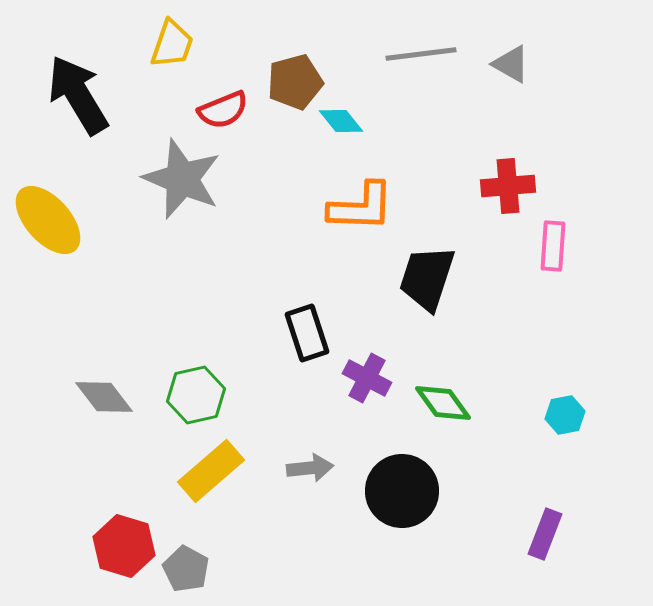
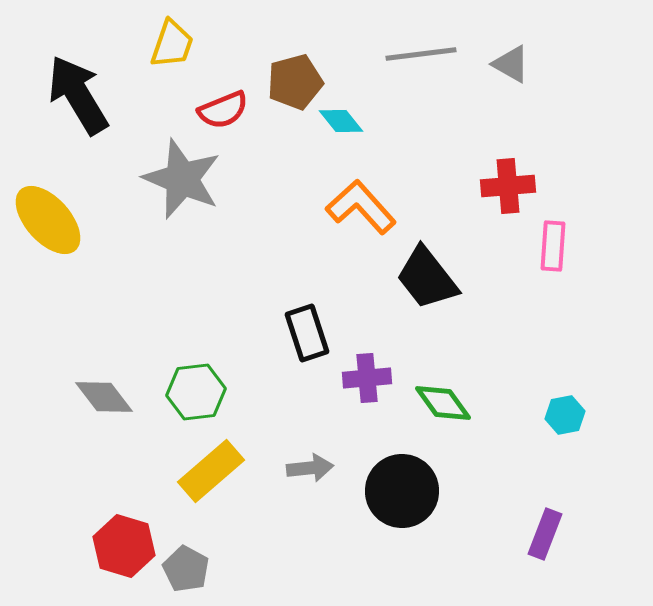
orange L-shape: rotated 134 degrees counterclockwise
black trapezoid: rotated 56 degrees counterclockwise
purple cross: rotated 33 degrees counterclockwise
green hexagon: moved 3 px up; rotated 6 degrees clockwise
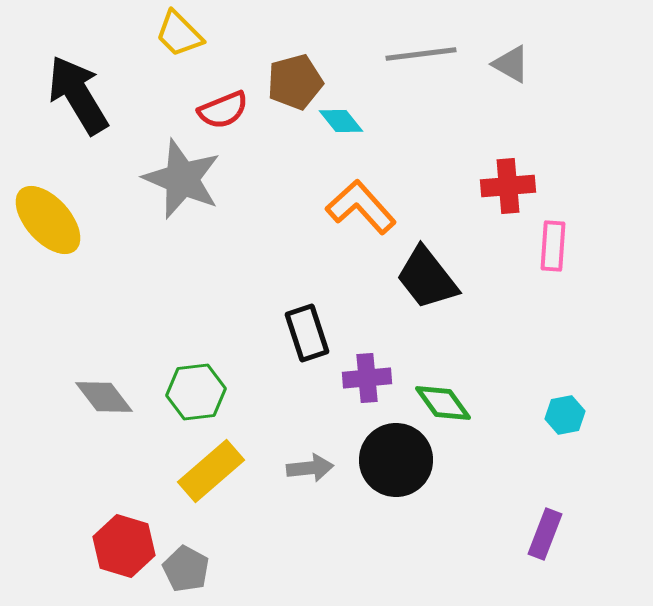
yellow trapezoid: moved 7 px right, 10 px up; rotated 116 degrees clockwise
black circle: moved 6 px left, 31 px up
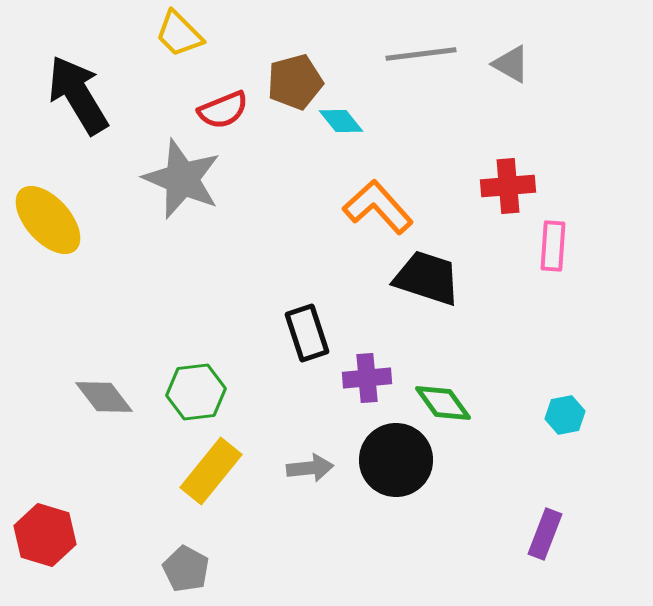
orange L-shape: moved 17 px right
black trapezoid: rotated 146 degrees clockwise
yellow rectangle: rotated 10 degrees counterclockwise
red hexagon: moved 79 px left, 11 px up
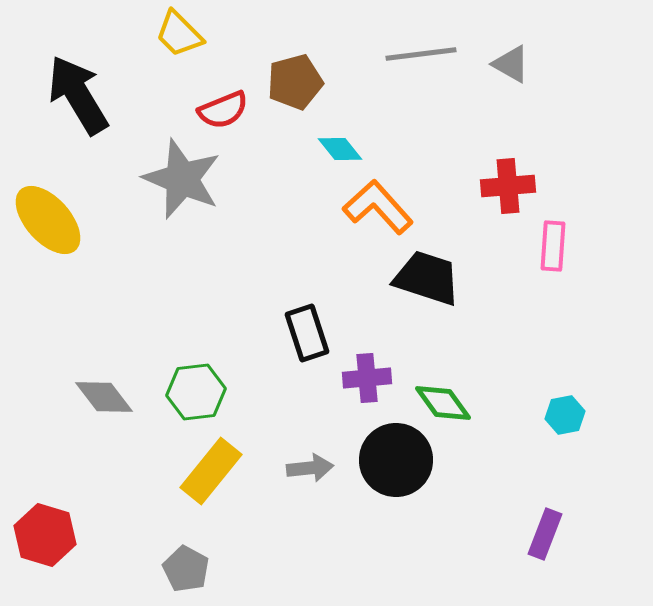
cyan diamond: moved 1 px left, 28 px down
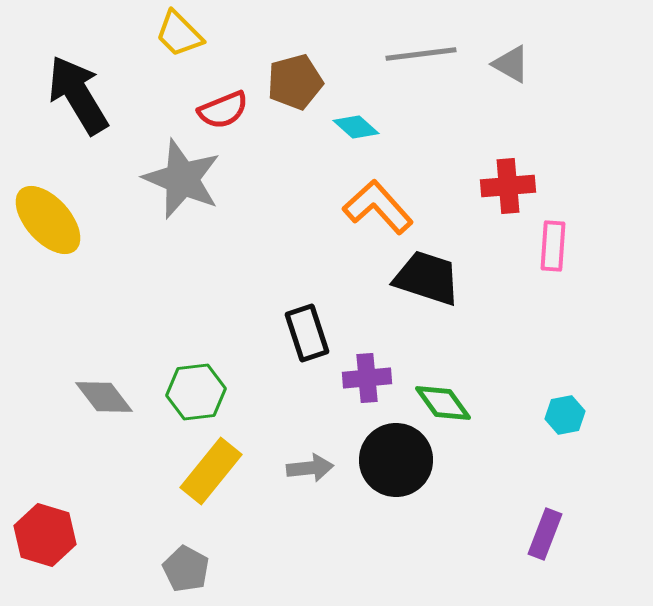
cyan diamond: moved 16 px right, 22 px up; rotated 9 degrees counterclockwise
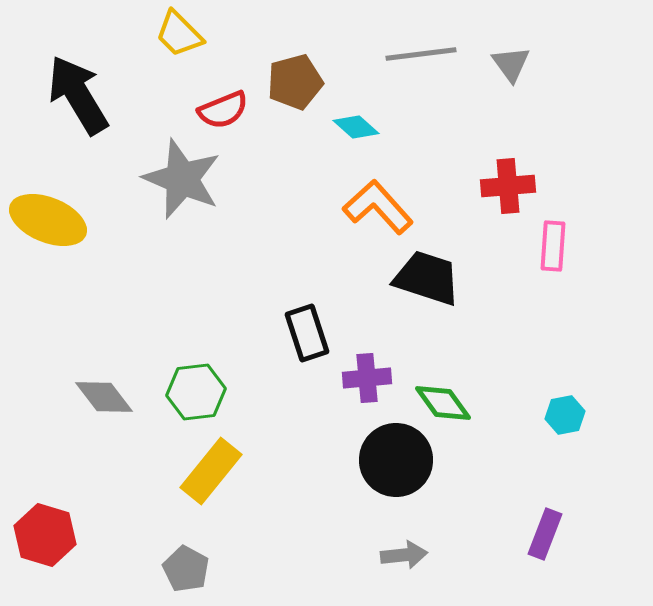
gray triangle: rotated 24 degrees clockwise
yellow ellipse: rotated 26 degrees counterclockwise
gray arrow: moved 94 px right, 87 px down
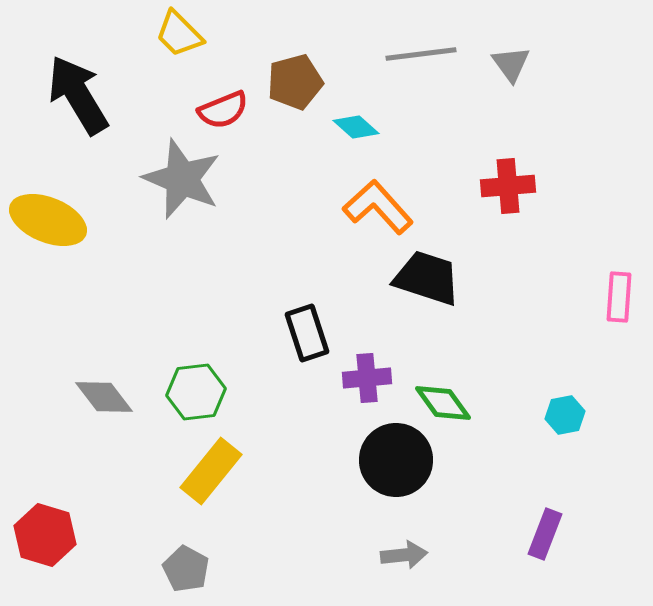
pink rectangle: moved 66 px right, 51 px down
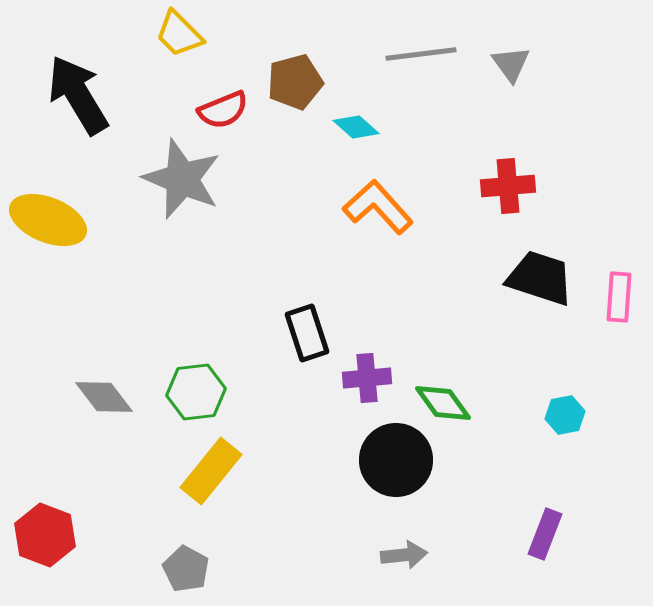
black trapezoid: moved 113 px right
red hexagon: rotated 4 degrees clockwise
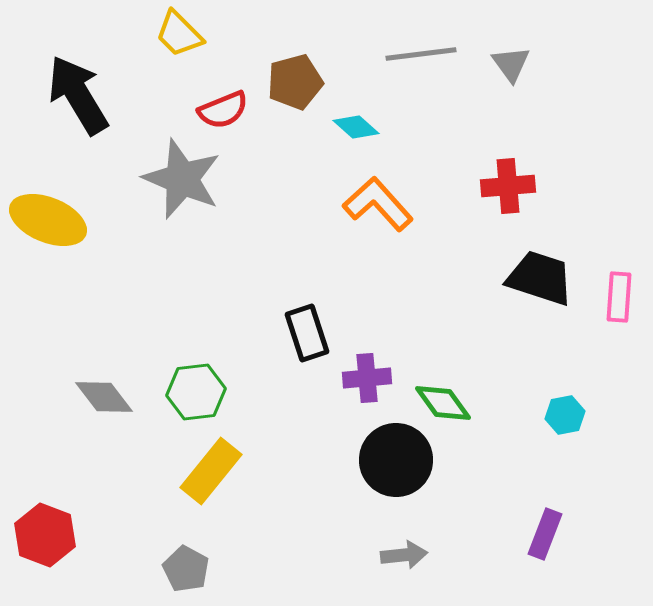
orange L-shape: moved 3 px up
